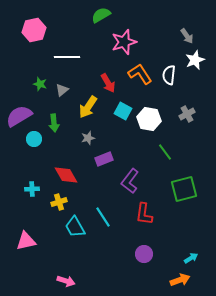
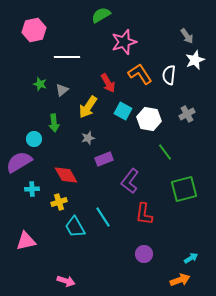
purple semicircle: moved 46 px down
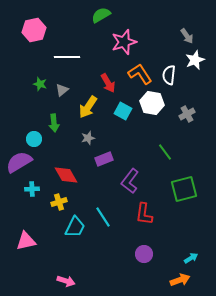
white hexagon: moved 3 px right, 16 px up
cyan trapezoid: rotated 125 degrees counterclockwise
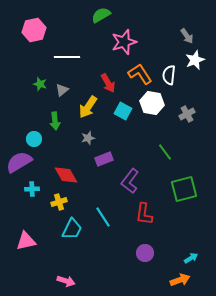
green arrow: moved 1 px right, 2 px up
cyan trapezoid: moved 3 px left, 2 px down
purple circle: moved 1 px right, 1 px up
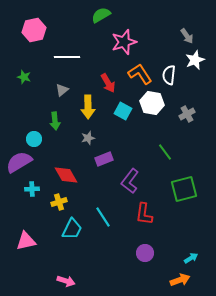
green star: moved 16 px left, 7 px up
yellow arrow: rotated 35 degrees counterclockwise
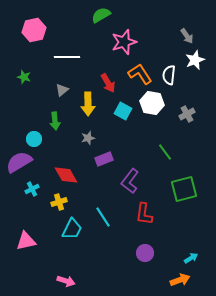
yellow arrow: moved 3 px up
cyan cross: rotated 24 degrees counterclockwise
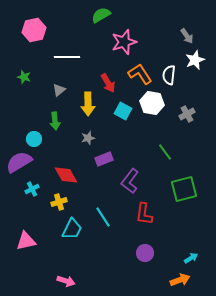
gray triangle: moved 3 px left
